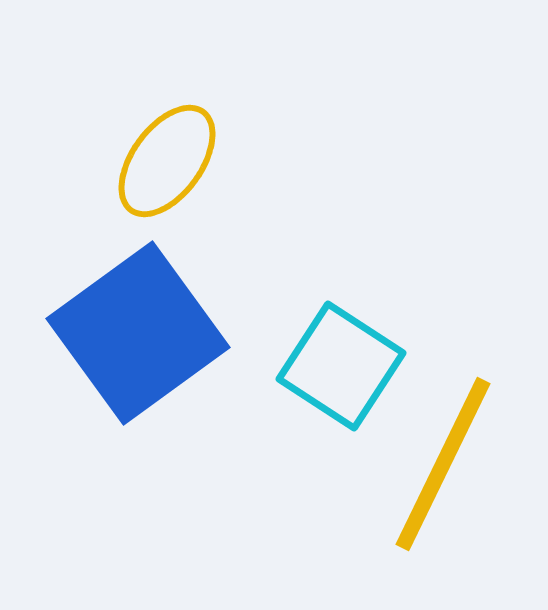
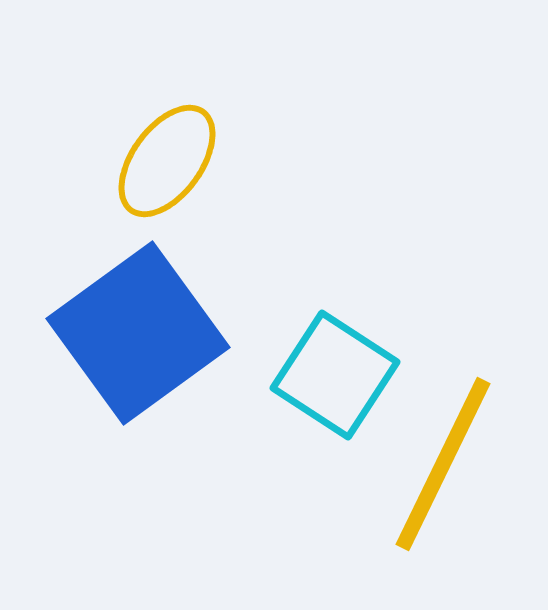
cyan square: moved 6 px left, 9 px down
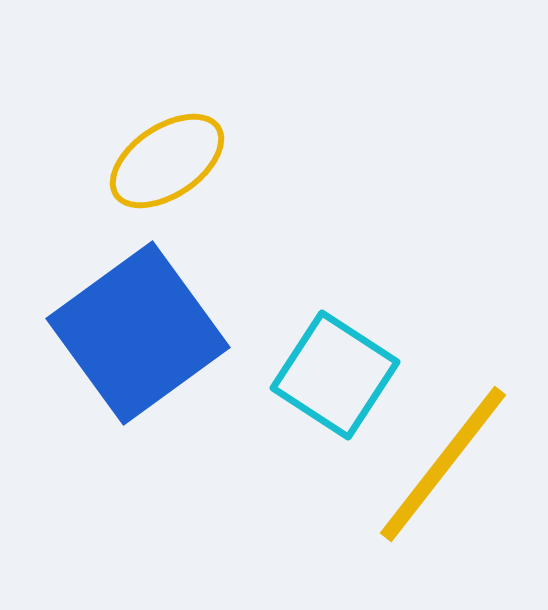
yellow ellipse: rotated 20 degrees clockwise
yellow line: rotated 12 degrees clockwise
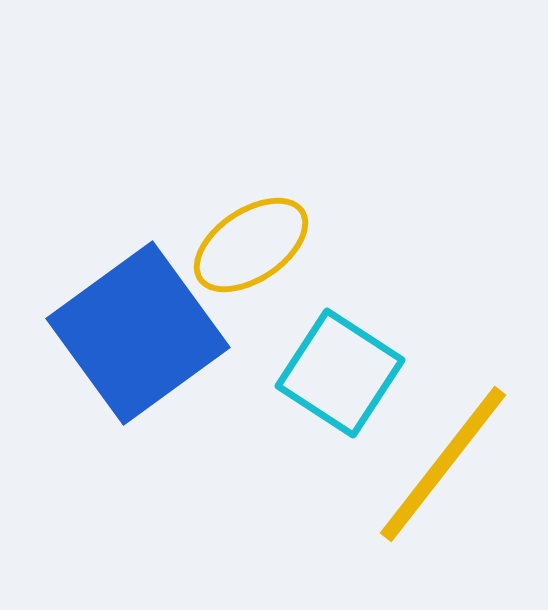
yellow ellipse: moved 84 px right, 84 px down
cyan square: moved 5 px right, 2 px up
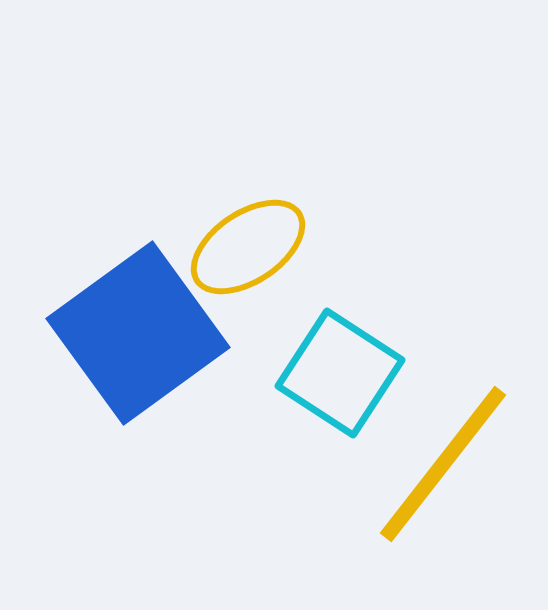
yellow ellipse: moved 3 px left, 2 px down
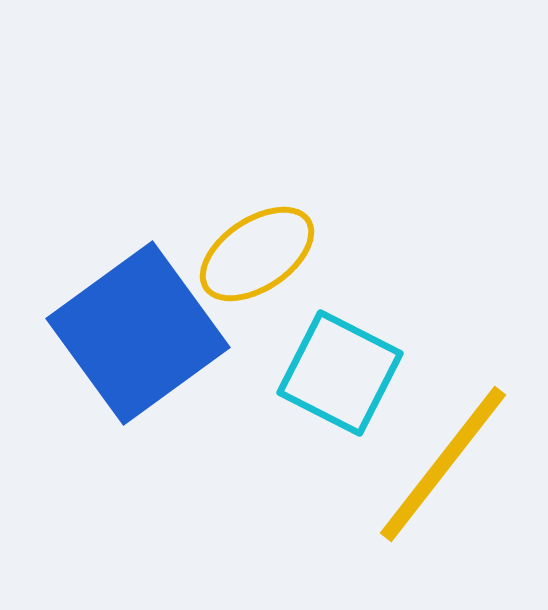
yellow ellipse: moved 9 px right, 7 px down
cyan square: rotated 6 degrees counterclockwise
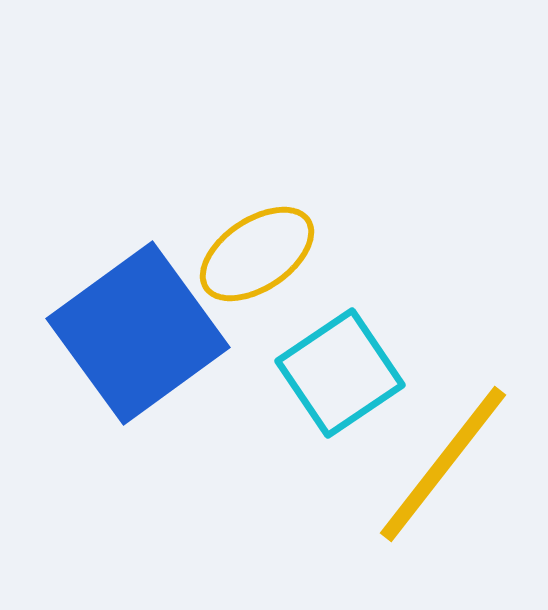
cyan square: rotated 29 degrees clockwise
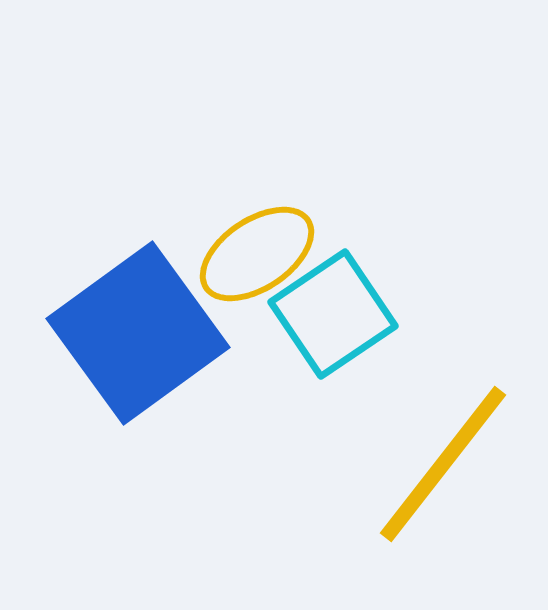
cyan square: moved 7 px left, 59 px up
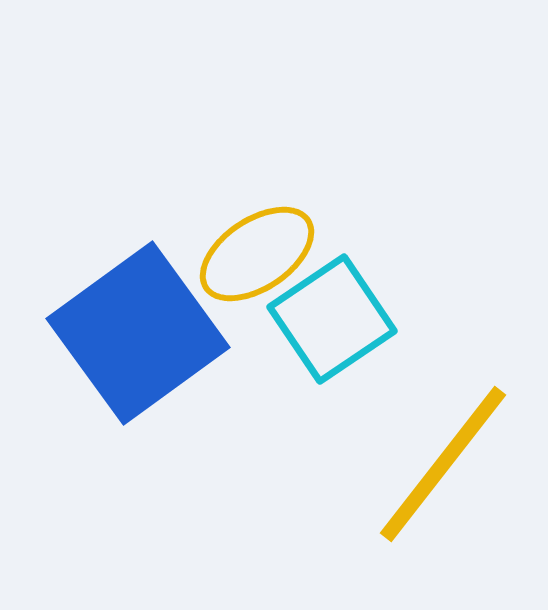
cyan square: moved 1 px left, 5 px down
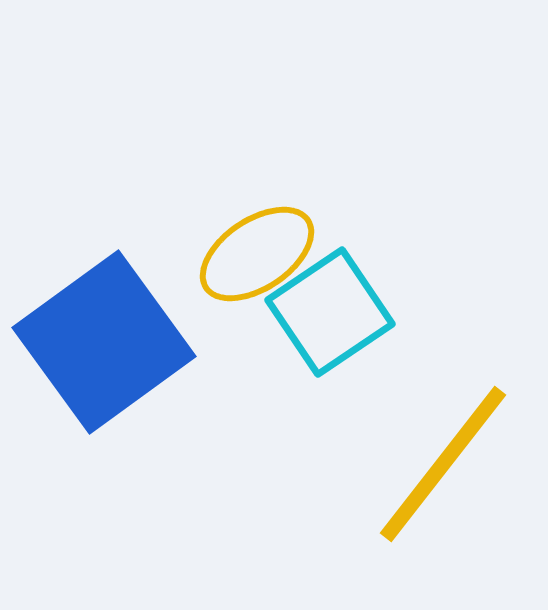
cyan square: moved 2 px left, 7 px up
blue square: moved 34 px left, 9 px down
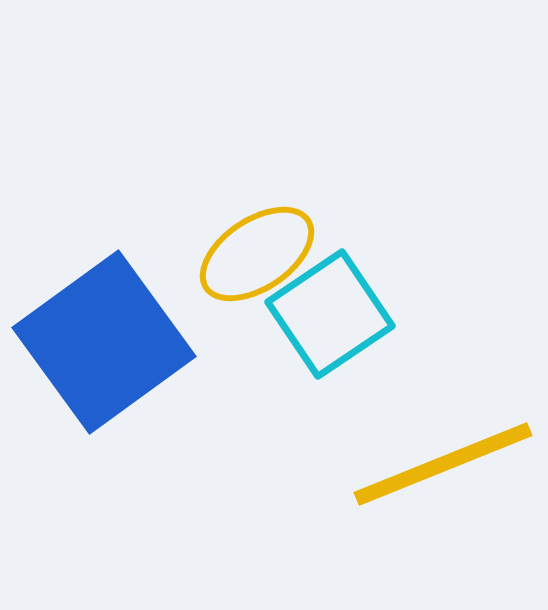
cyan square: moved 2 px down
yellow line: rotated 30 degrees clockwise
